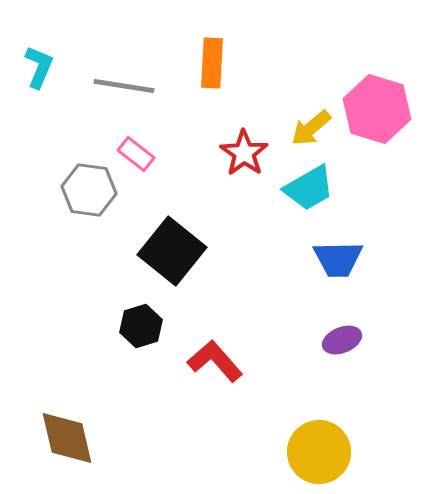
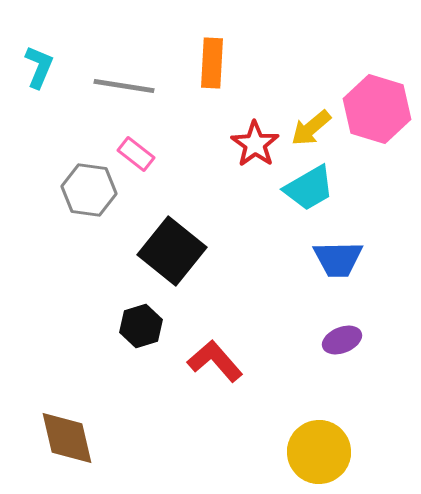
red star: moved 11 px right, 9 px up
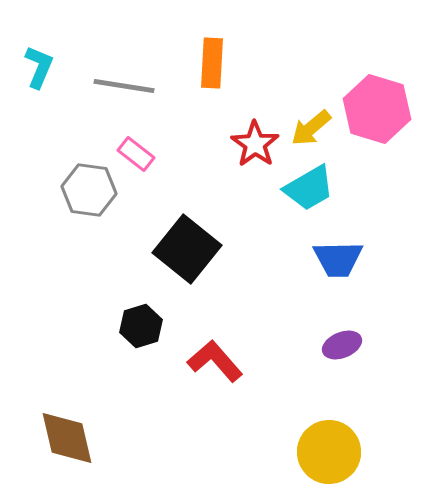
black square: moved 15 px right, 2 px up
purple ellipse: moved 5 px down
yellow circle: moved 10 px right
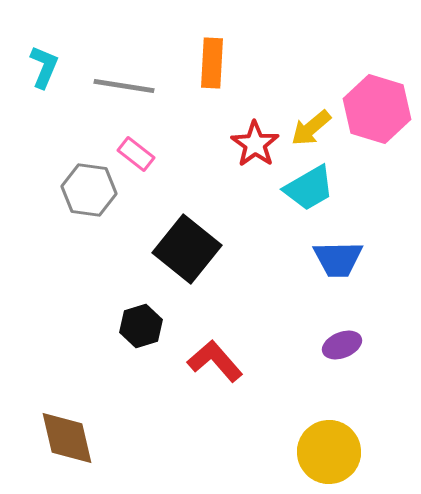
cyan L-shape: moved 5 px right
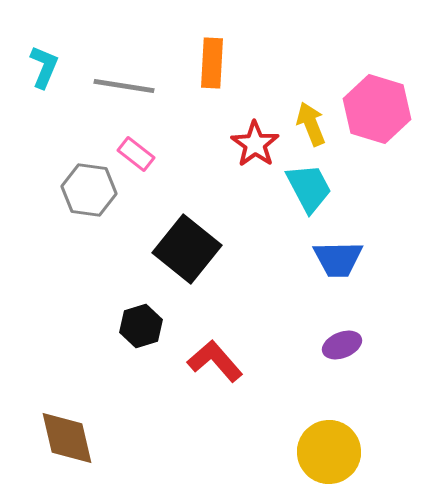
yellow arrow: moved 4 px up; rotated 108 degrees clockwise
cyan trapezoid: rotated 88 degrees counterclockwise
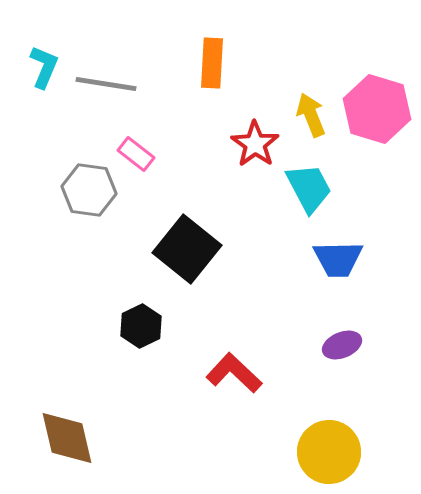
gray line: moved 18 px left, 2 px up
yellow arrow: moved 9 px up
black hexagon: rotated 9 degrees counterclockwise
red L-shape: moved 19 px right, 12 px down; rotated 6 degrees counterclockwise
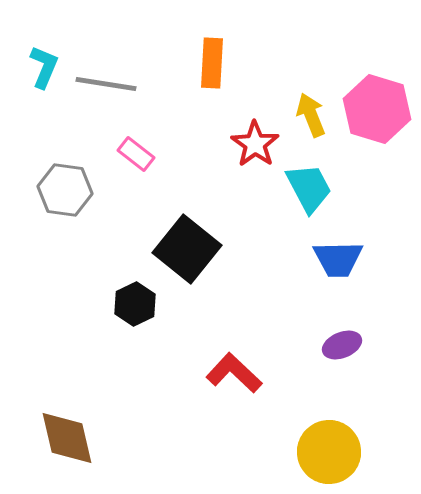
gray hexagon: moved 24 px left
black hexagon: moved 6 px left, 22 px up
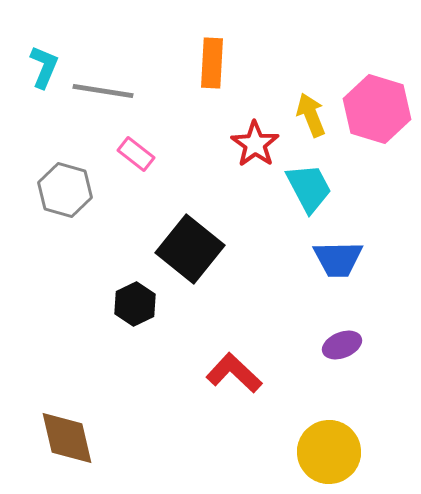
gray line: moved 3 px left, 7 px down
gray hexagon: rotated 8 degrees clockwise
black square: moved 3 px right
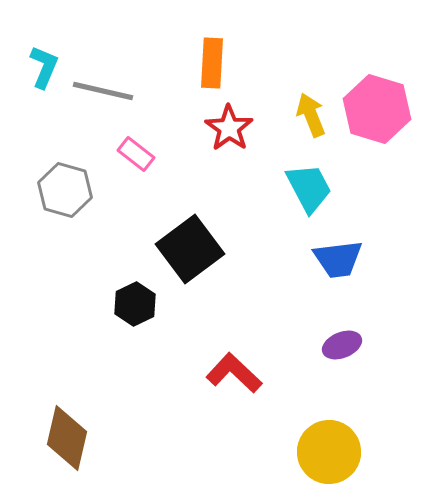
gray line: rotated 4 degrees clockwise
red star: moved 26 px left, 16 px up
black square: rotated 14 degrees clockwise
blue trapezoid: rotated 6 degrees counterclockwise
brown diamond: rotated 26 degrees clockwise
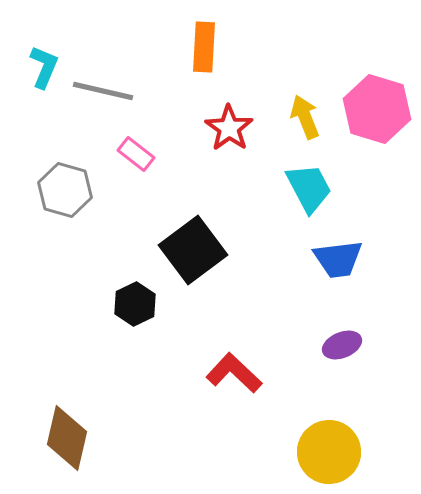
orange rectangle: moved 8 px left, 16 px up
yellow arrow: moved 6 px left, 2 px down
black square: moved 3 px right, 1 px down
